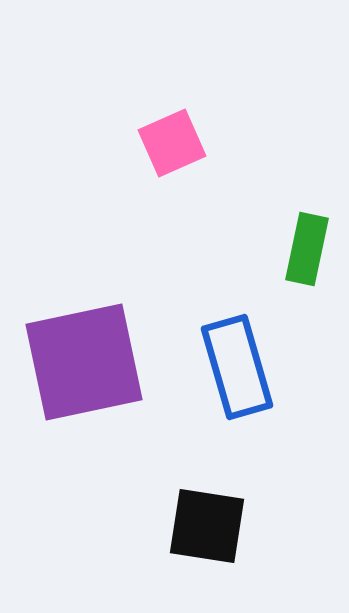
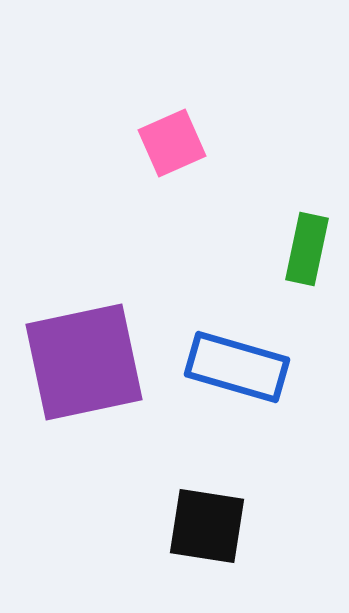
blue rectangle: rotated 58 degrees counterclockwise
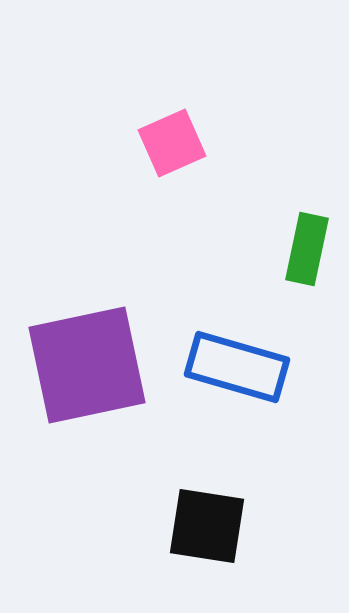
purple square: moved 3 px right, 3 px down
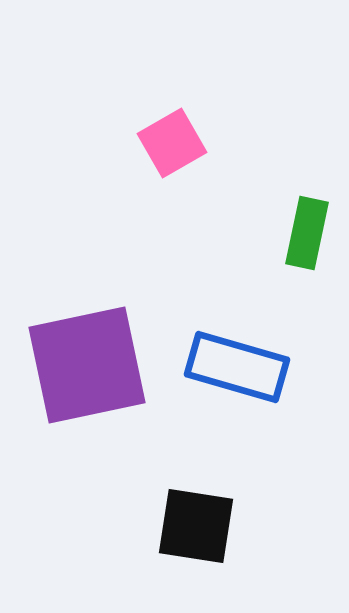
pink square: rotated 6 degrees counterclockwise
green rectangle: moved 16 px up
black square: moved 11 px left
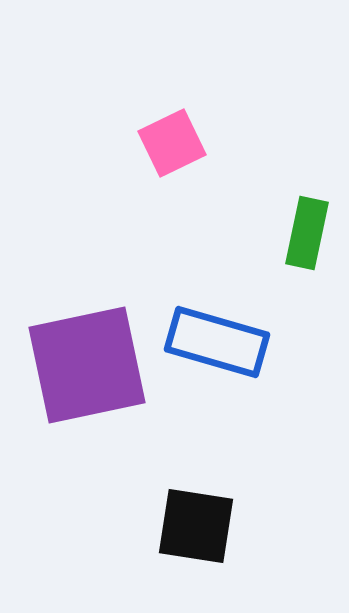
pink square: rotated 4 degrees clockwise
blue rectangle: moved 20 px left, 25 px up
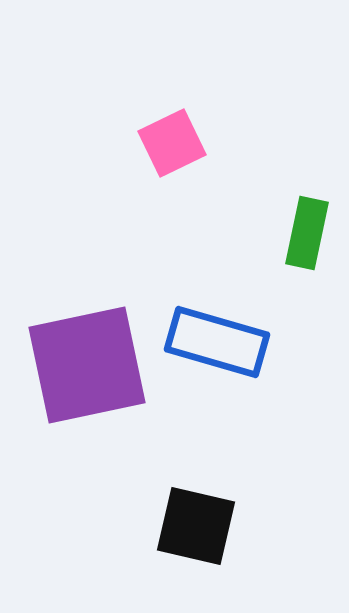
black square: rotated 4 degrees clockwise
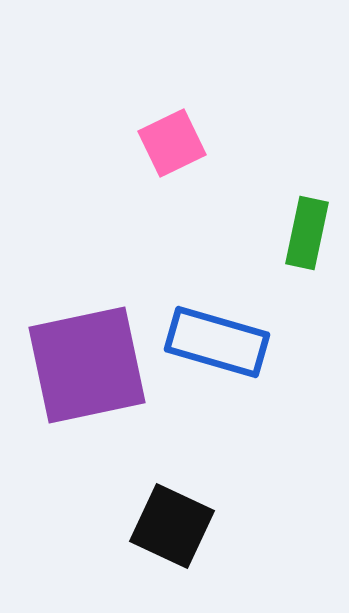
black square: moved 24 px left; rotated 12 degrees clockwise
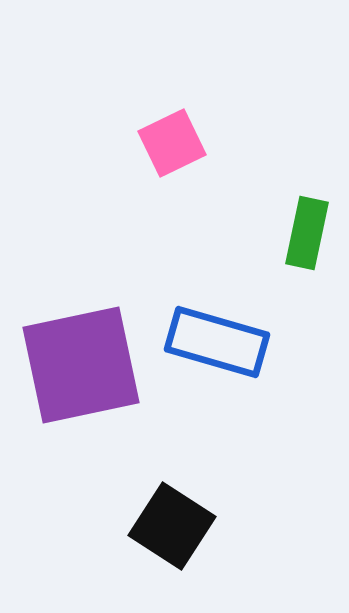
purple square: moved 6 px left
black square: rotated 8 degrees clockwise
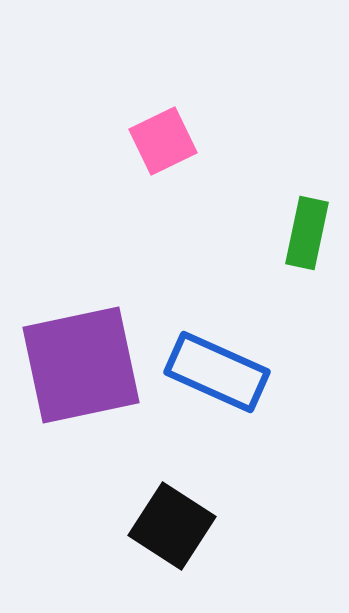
pink square: moved 9 px left, 2 px up
blue rectangle: moved 30 px down; rotated 8 degrees clockwise
